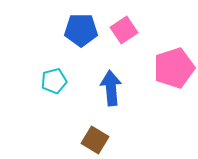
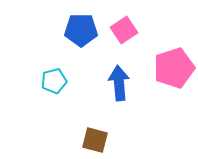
blue arrow: moved 8 px right, 5 px up
brown square: rotated 16 degrees counterclockwise
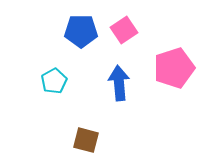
blue pentagon: moved 1 px down
cyan pentagon: rotated 15 degrees counterclockwise
brown square: moved 9 px left
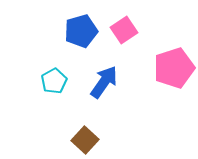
blue pentagon: rotated 16 degrees counterclockwise
blue arrow: moved 15 px left, 1 px up; rotated 40 degrees clockwise
brown square: moved 1 px left; rotated 28 degrees clockwise
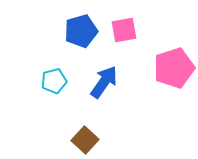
pink square: rotated 24 degrees clockwise
cyan pentagon: rotated 15 degrees clockwise
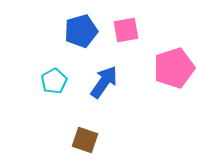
pink square: moved 2 px right
cyan pentagon: rotated 15 degrees counterclockwise
brown square: rotated 24 degrees counterclockwise
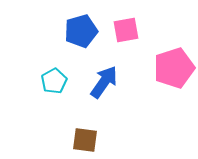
brown square: rotated 12 degrees counterclockwise
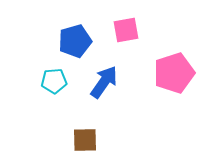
blue pentagon: moved 6 px left, 10 px down
pink pentagon: moved 5 px down
cyan pentagon: rotated 25 degrees clockwise
brown square: rotated 8 degrees counterclockwise
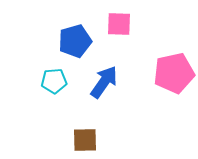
pink square: moved 7 px left, 6 px up; rotated 12 degrees clockwise
pink pentagon: rotated 6 degrees clockwise
